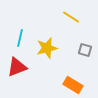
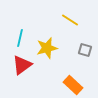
yellow line: moved 1 px left, 3 px down
red triangle: moved 5 px right, 2 px up; rotated 15 degrees counterclockwise
orange rectangle: rotated 12 degrees clockwise
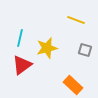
yellow line: moved 6 px right; rotated 12 degrees counterclockwise
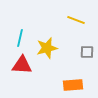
gray square: moved 2 px right, 2 px down; rotated 16 degrees counterclockwise
red triangle: rotated 40 degrees clockwise
orange rectangle: rotated 48 degrees counterclockwise
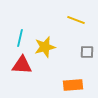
yellow star: moved 2 px left, 1 px up
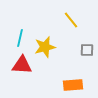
yellow line: moved 5 px left; rotated 30 degrees clockwise
gray square: moved 2 px up
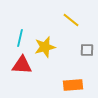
yellow line: rotated 12 degrees counterclockwise
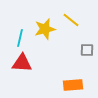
yellow star: moved 18 px up
red triangle: moved 2 px up
